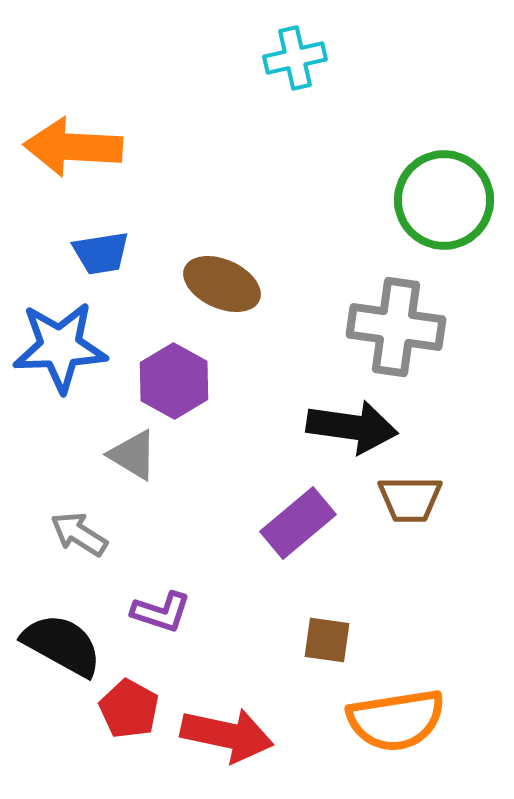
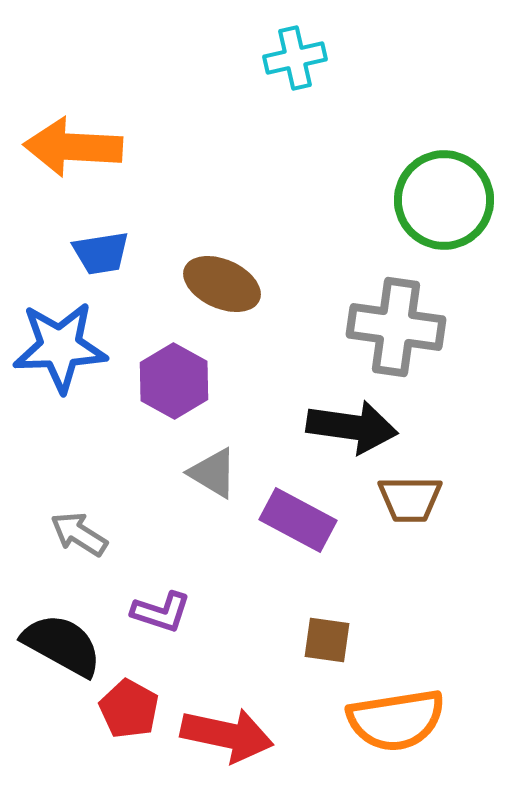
gray triangle: moved 80 px right, 18 px down
purple rectangle: moved 3 px up; rotated 68 degrees clockwise
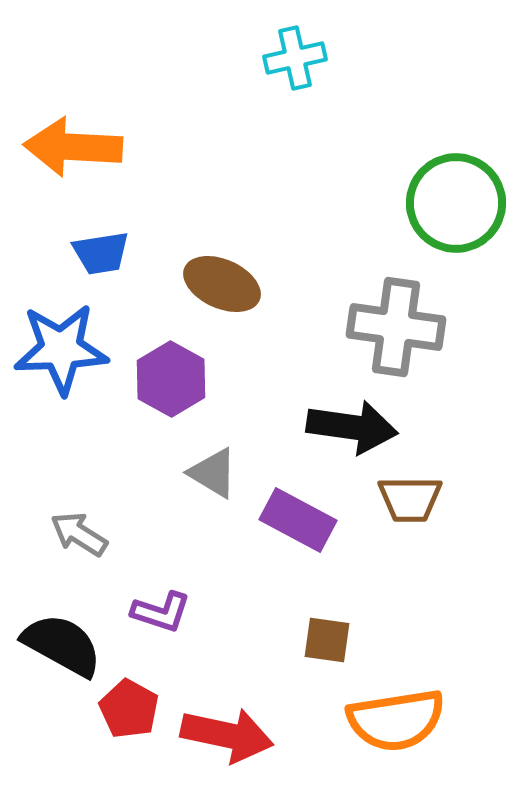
green circle: moved 12 px right, 3 px down
blue star: moved 1 px right, 2 px down
purple hexagon: moved 3 px left, 2 px up
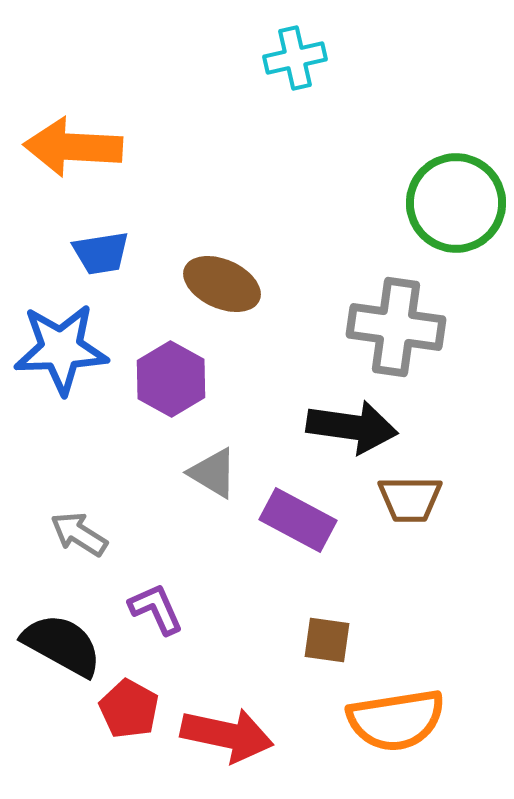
purple L-shape: moved 5 px left, 3 px up; rotated 132 degrees counterclockwise
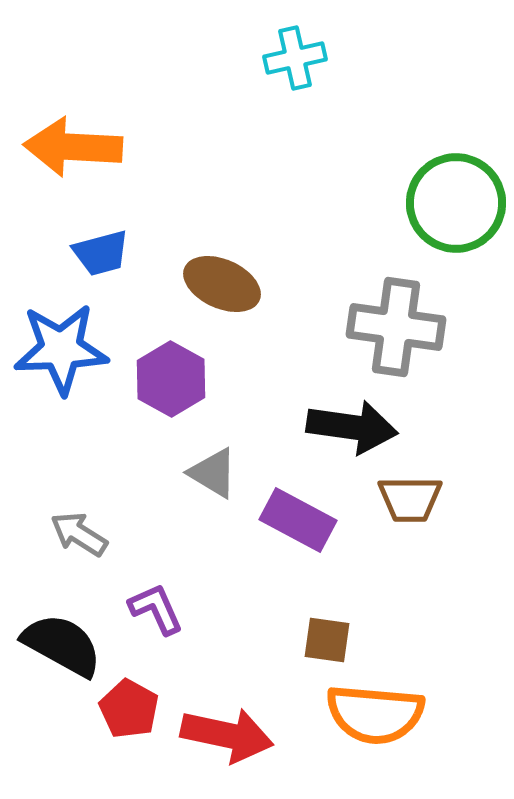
blue trapezoid: rotated 6 degrees counterclockwise
orange semicircle: moved 21 px left, 6 px up; rotated 14 degrees clockwise
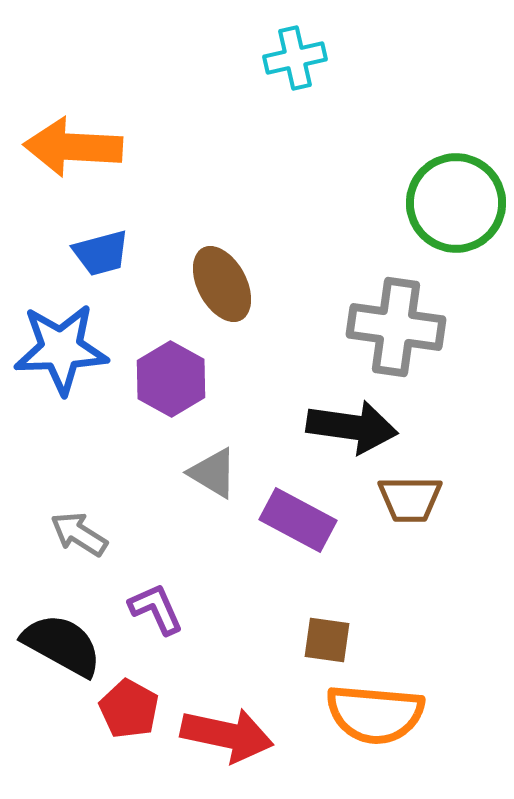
brown ellipse: rotated 38 degrees clockwise
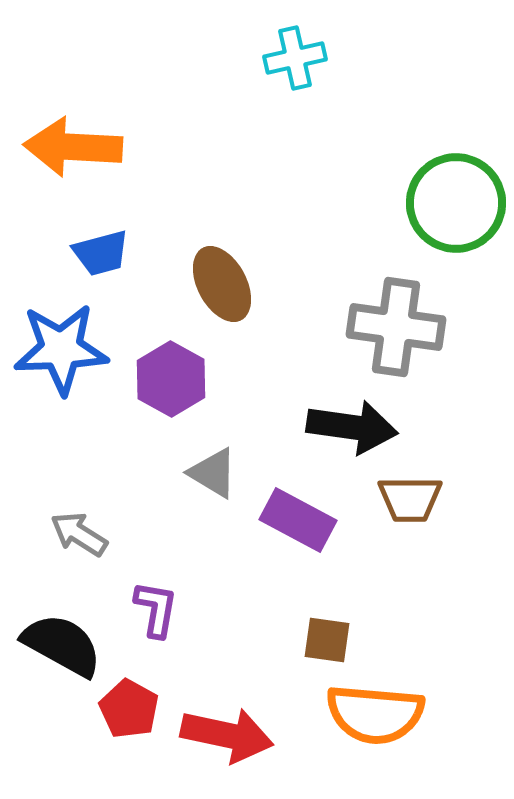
purple L-shape: rotated 34 degrees clockwise
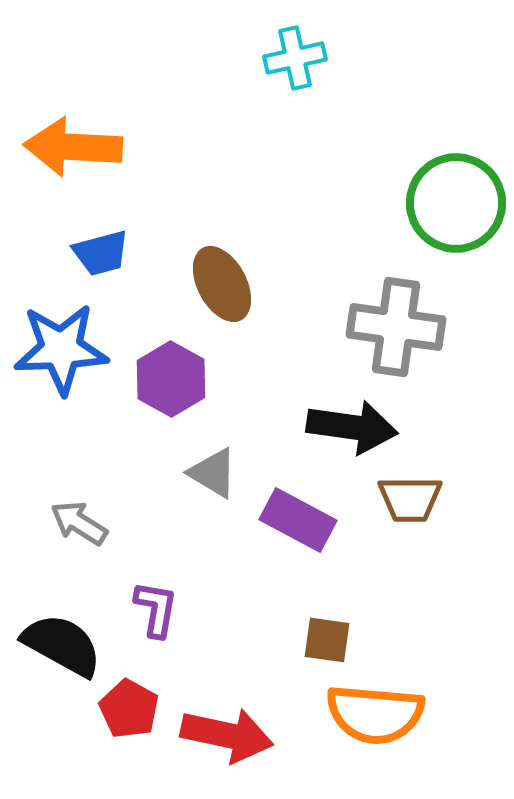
gray arrow: moved 11 px up
